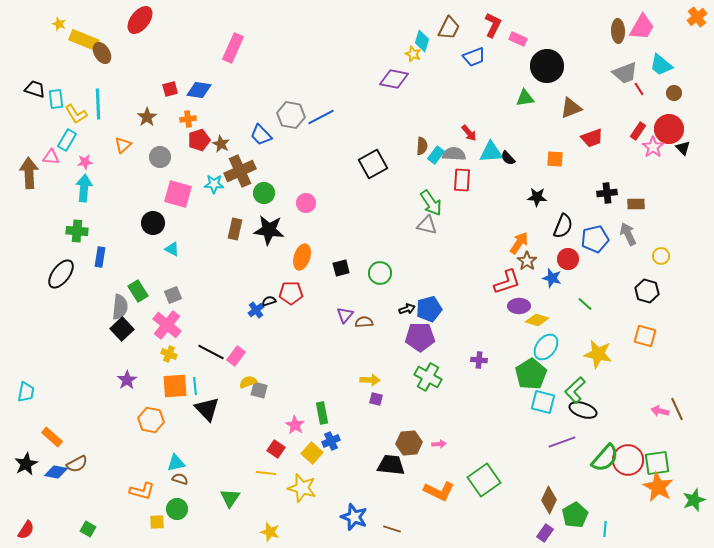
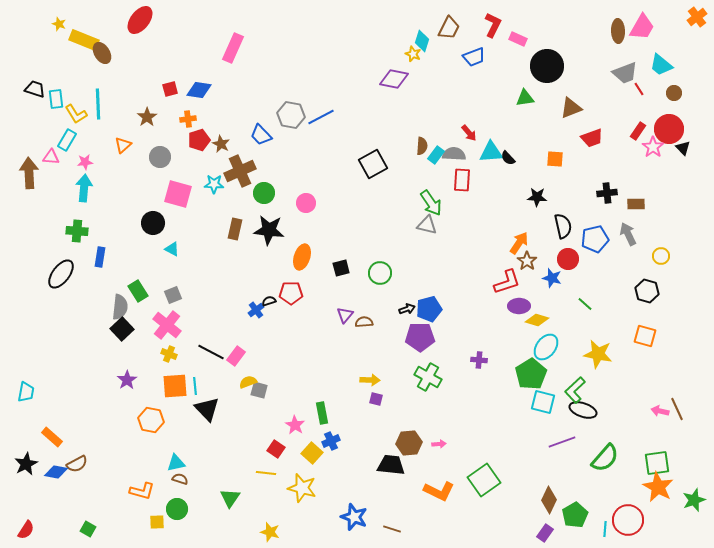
black semicircle at (563, 226): rotated 35 degrees counterclockwise
red circle at (628, 460): moved 60 px down
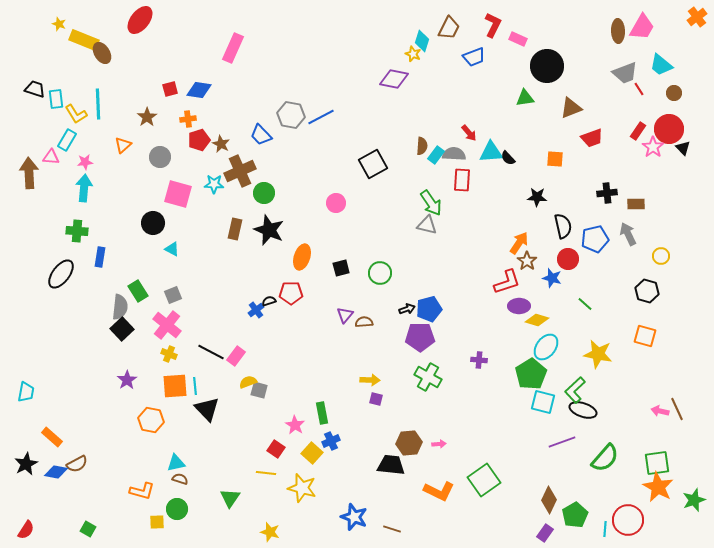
pink circle at (306, 203): moved 30 px right
black star at (269, 230): rotated 16 degrees clockwise
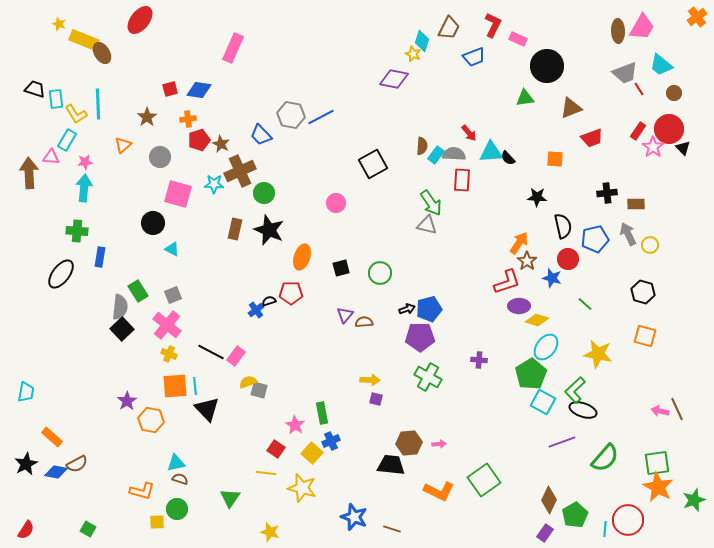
yellow circle at (661, 256): moved 11 px left, 11 px up
black hexagon at (647, 291): moved 4 px left, 1 px down
purple star at (127, 380): moved 21 px down
cyan square at (543, 402): rotated 15 degrees clockwise
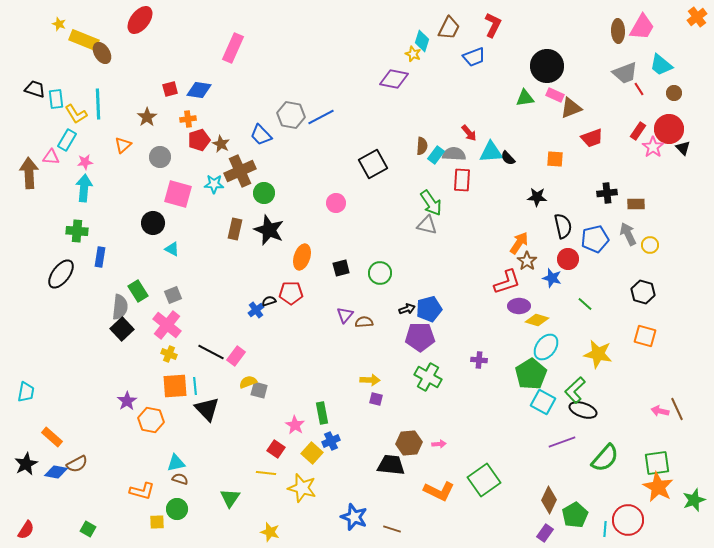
pink rectangle at (518, 39): moved 37 px right, 56 px down
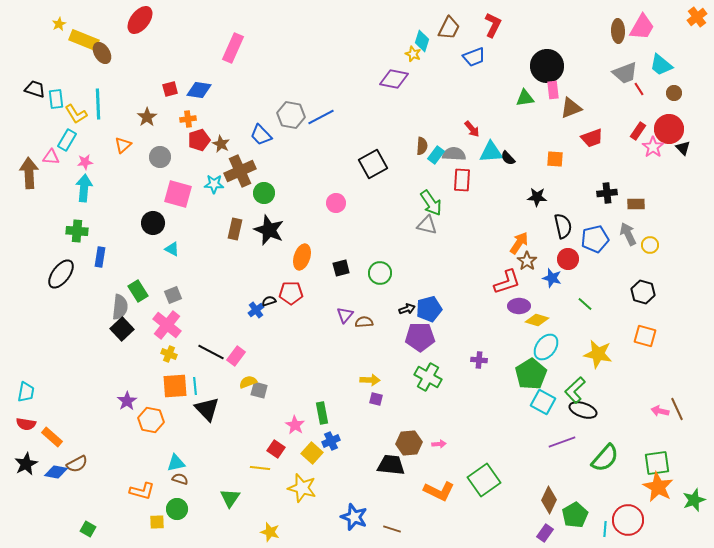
yellow star at (59, 24): rotated 24 degrees clockwise
pink rectangle at (555, 95): moved 2 px left, 5 px up; rotated 60 degrees clockwise
red arrow at (469, 133): moved 3 px right, 4 px up
yellow line at (266, 473): moved 6 px left, 5 px up
red semicircle at (26, 530): moved 106 px up; rotated 66 degrees clockwise
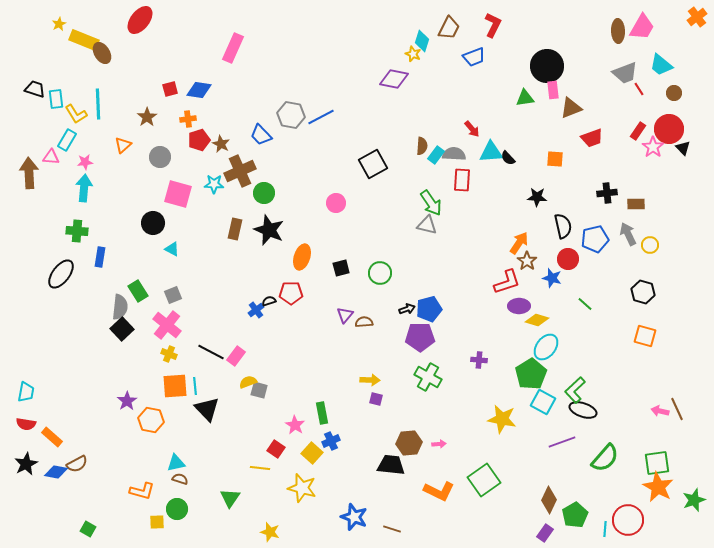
yellow star at (598, 354): moved 96 px left, 65 px down
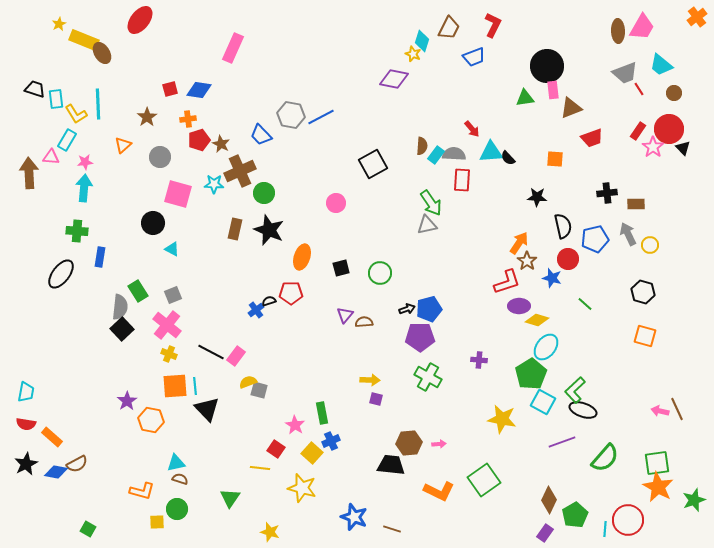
gray triangle at (427, 225): rotated 25 degrees counterclockwise
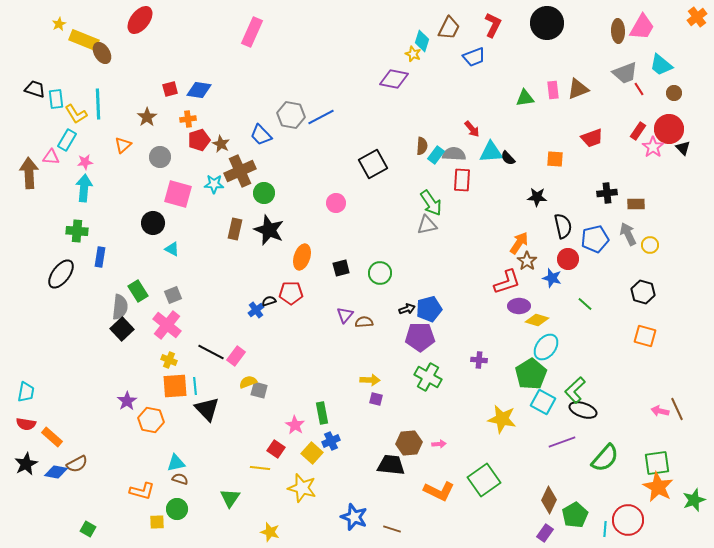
pink rectangle at (233, 48): moved 19 px right, 16 px up
black circle at (547, 66): moved 43 px up
brown triangle at (571, 108): moved 7 px right, 19 px up
yellow cross at (169, 354): moved 6 px down
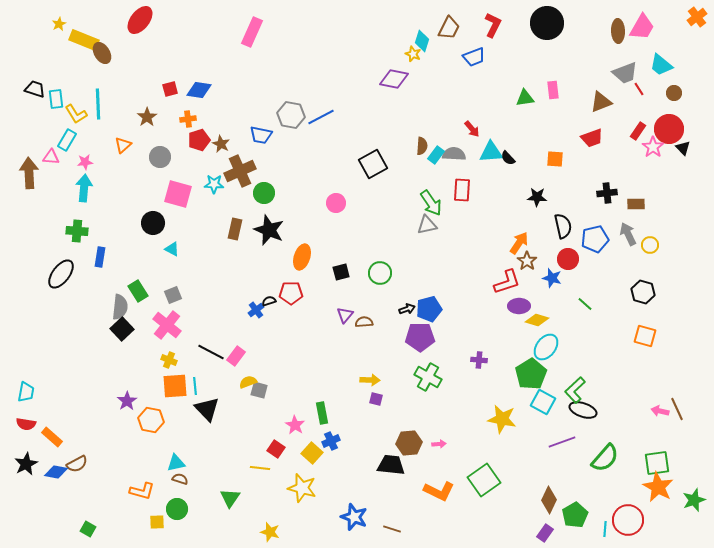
brown triangle at (578, 89): moved 23 px right, 13 px down
blue trapezoid at (261, 135): rotated 35 degrees counterclockwise
red rectangle at (462, 180): moved 10 px down
black square at (341, 268): moved 4 px down
